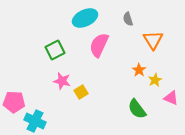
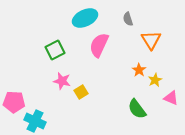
orange triangle: moved 2 px left
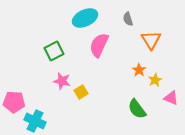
green square: moved 1 px left, 1 px down
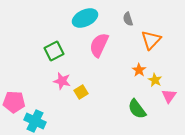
orange triangle: rotated 15 degrees clockwise
yellow star: rotated 16 degrees counterclockwise
pink triangle: moved 2 px left, 2 px up; rotated 42 degrees clockwise
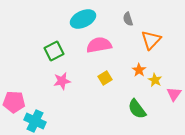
cyan ellipse: moved 2 px left, 1 px down
pink semicircle: rotated 55 degrees clockwise
pink star: rotated 24 degrees counterclockwise
yellow square: moved 24 px right, 14 px up
pink triangle: moved 5 px right, 2 px up
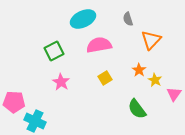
pink star: moved 1 px left, 1 px down; rotated 30 degrees counterclockwise
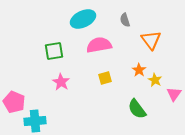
gray semicircle: moved 3 px left, 1 px down
orange triangle: rotated 20 degrees counterclockwise
green square: rotated 18 degrees clockwise
yellow square: rotated 16 degrees clockwise
pink pentagon: rotated 20 degrees clockwise
cyan cross: rotated 30 degrees counterclockwise
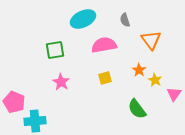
pink semicircle: moved 5 px right
green square: moved 1 px right, 1 px up
